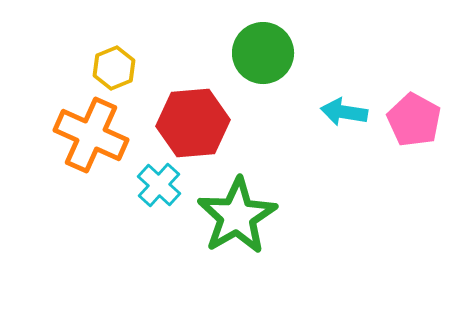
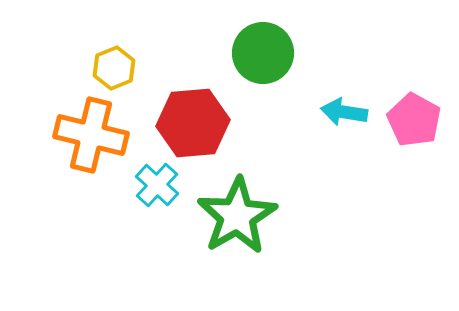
orange cross: rotated 10 degrees counterclockwise
cyan cross: moved 2 px left
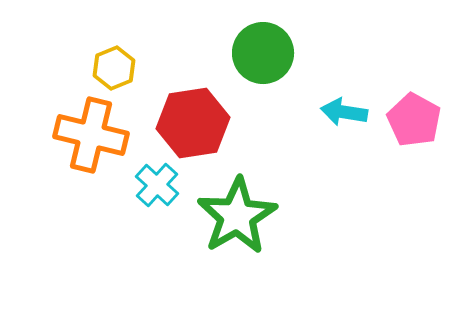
red hexagon: rotated 4 degrees counterclockwise
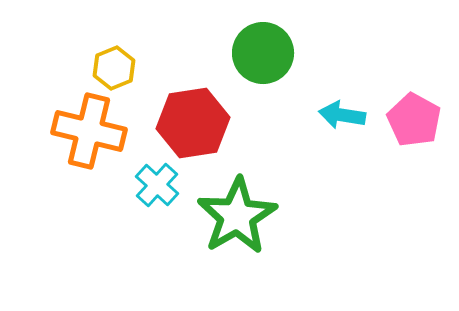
cyan arrow: moved 2 px left, 3 px down
orange cross: moved 2 px left, 4 px up
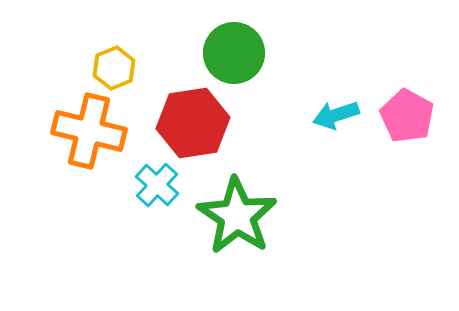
green circle: moved 29 px left
cyan arrow: moved 6 px left; rotated 27 degrees counterclockwise
pink pentagon: moved 7 px left, 4 px up
green star: rotated 8 degrees counterclockwise
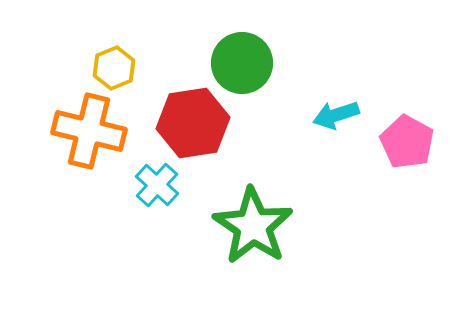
green circle: moved 8 px right, 10 px down
pink pentagon: moved 26 px down
green star: moved 16 px right, 10 px down
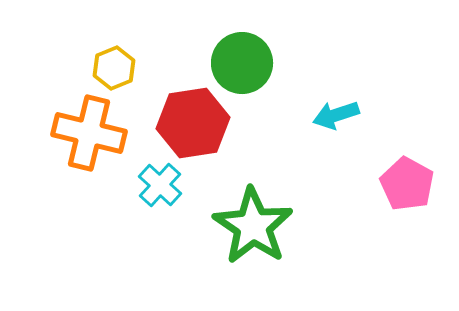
orange cross: moved 2 px down
pink pentagon: moved 42 px down
cyan cross: moved 3 px right
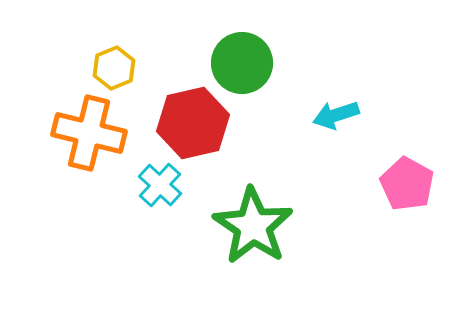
red hexagon: rotated 4 degrees counterclockwise
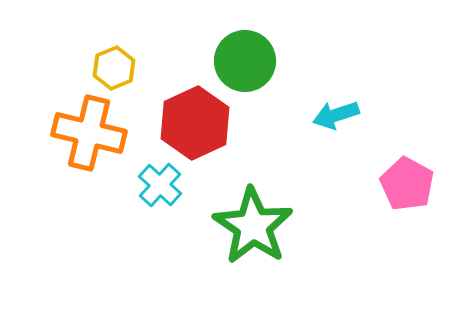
green circle: moved 3 px right, 2 px up
red hexagon: moved 2 px right; rotated 12 degrees counterclockwise
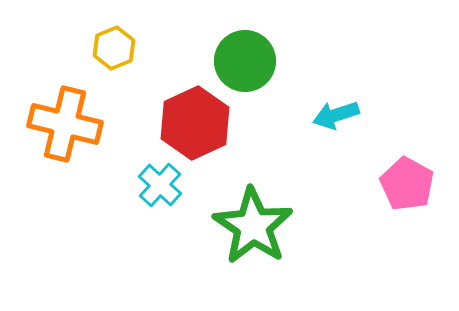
yellow hexagon: moved 20 px up
orange cross: moved 24 px left, 9 px up
